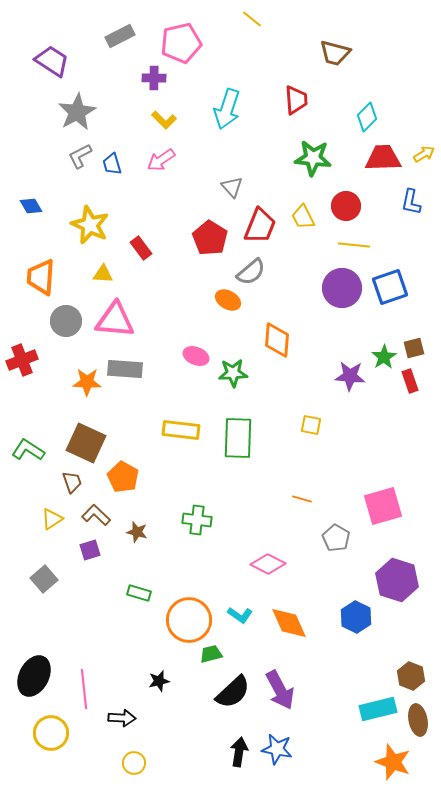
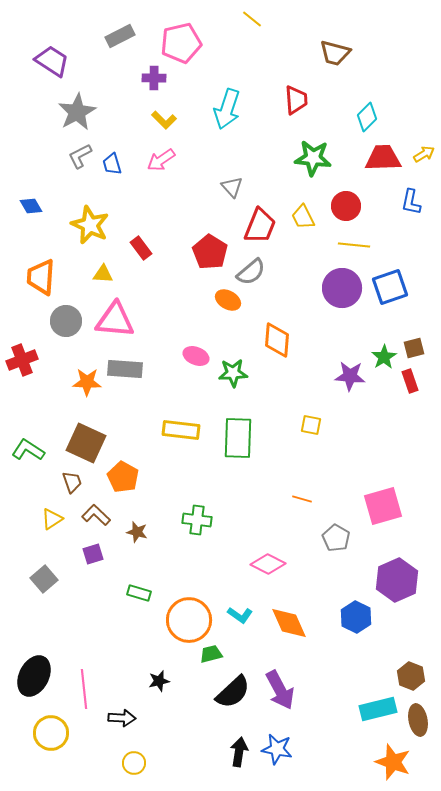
red pentagon at (210, 238): moved 14 px down
purple square at (90, 550): moved 3 px right, 4 px down
purple hexagon at (397, 580): rotated 18 degrees clockwise
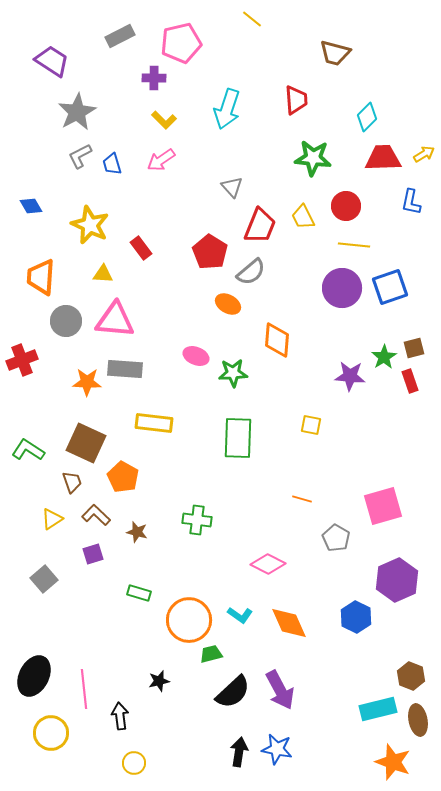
orange ellipse at (228, 300): moved 4 px down
yellow rectangle at (181, 430): moved 27 px left, 7 px up
black arrow at (122, 718): moved 2 px left, 2 px up; rotated 100 degrees counterclockwise
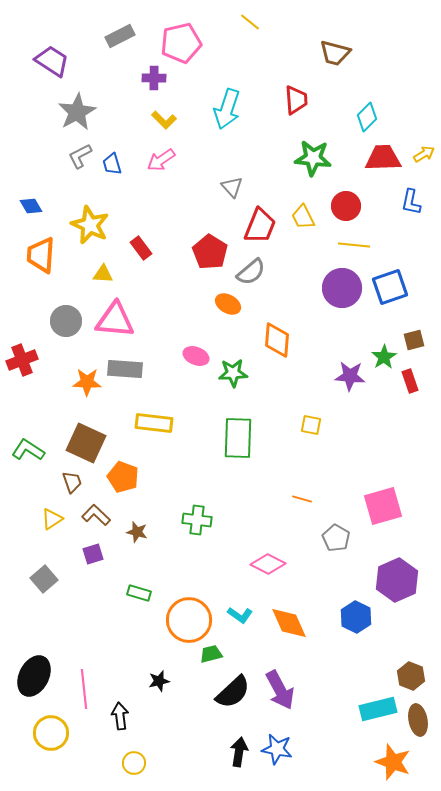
yellow line at (252, 19): moved 2 px left, 3 px down
orange trapezoid at (41, 277): moved 22 px up
brown square at (414, 348): moved 8 px up
orange pentagon at (123, 477): rotated 8 degrees counterclockwise
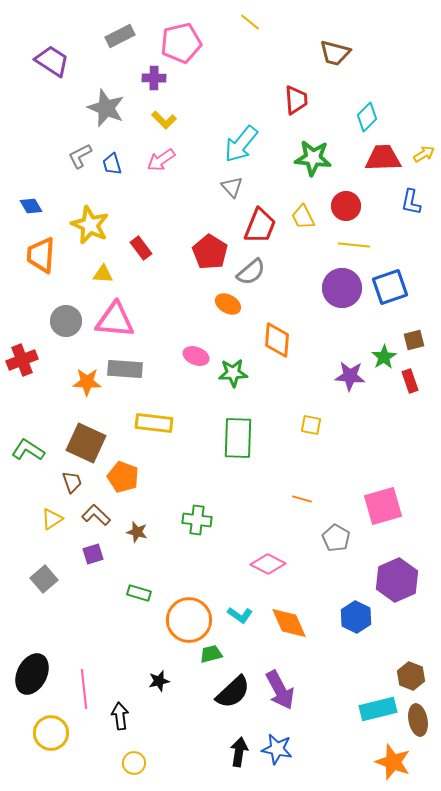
cyan arrow at (227, 109): moved 14 px right, 35 px down; rotated 21 degrees clockwise
gray star at (77, 112): moved 29 px right, 4 px up; rotated 21 degrees counterclockwise
black ellipse at (34, 676): moved 2 px left, 2 px up
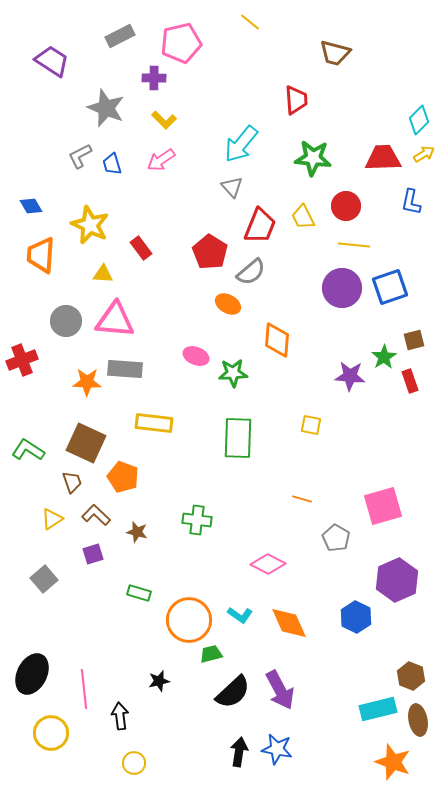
cyan diamond at (367, 117): moved 52 px right, 3 px down
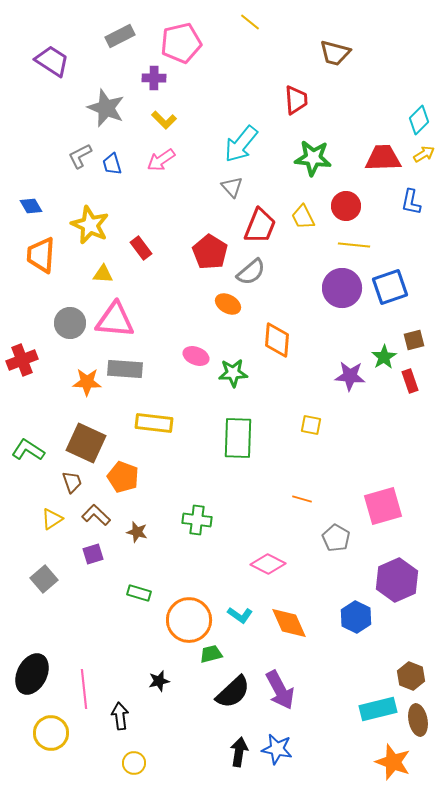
gray circle at (66, 321): moved 4 px right, 2 px down
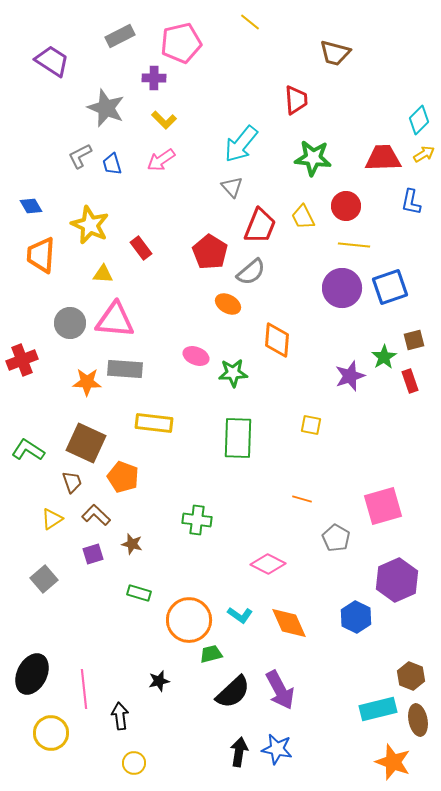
purple star at (350, 376): rotated 24 degrees counterclockwise
brown star at (137, 532): moved 5 px left, 12 px down
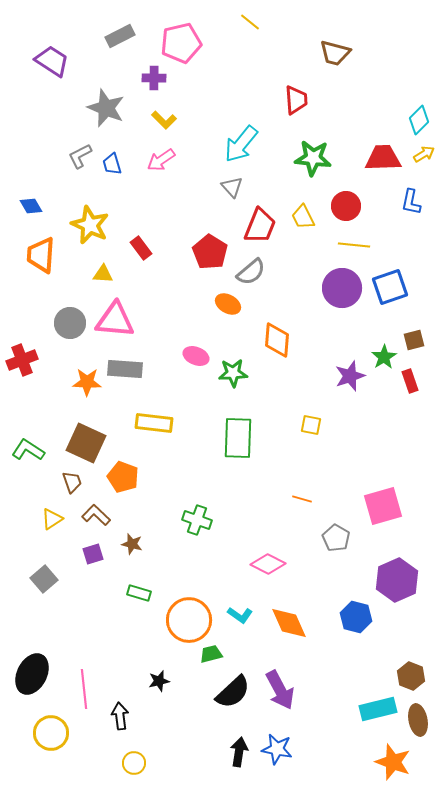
green cross at (197, 520): rotated 12 degrees clockwise
blue hexagon at (356, 617): rotated 12 degrees counterclockwise
